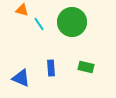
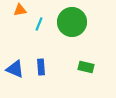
orange triangle: moved 2 px left; rotated 24 degrees counterclockwise
cyan line: rotated 56 degrees clockwise
blue rectangle: moved 10 px left, 1 px up
blue triangle: moved 6 px left, 9 px up
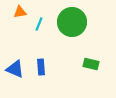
orange triangle: moved 2 px down
green rectangle: moved 5 px right, 3 px up
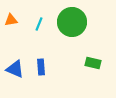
orange triangle: moved 9 px left, 8 px down
green rectangle: moved 2 px right, 1 px up
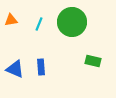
green rectangle: moved 2 px up
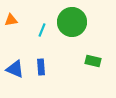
cyan line: moved 3 px right, 6 px down
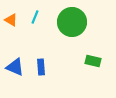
orange triangle: rotated 40 degrees clockwise
cyan line: moved 7 px left, 13 px up
blue triangle: moved 2 px up
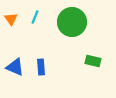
orange triangle: moved 1 px up; rotated 24 degrees clockwise
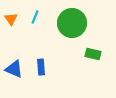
green circle: moved 1 px down
green rectangle: moved 7 px up
blue triangle: moved 1 px left, 2 px down
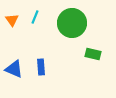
orange triangle: moved 1 px right, 1 px down
